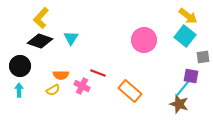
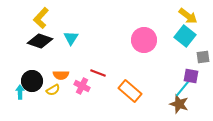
black circle: moved 12 px right, 15 px down
cyan arrow: moved 1 px right, 2 px down
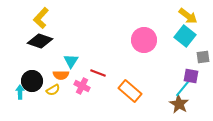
cyan triangle: moved 23 px down
brown star: rotated 12 degrees clockwise
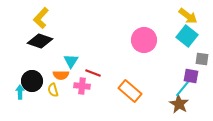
cyan square: moved 2 px right
gray square: moved 1 px left, 2 px down; rotated 16 degrees clockwise
red line: moved 5 px left
pink cross: rotated 21 degrees counterclockwise
yellow semicircle: rotated 104 degrees clockwise
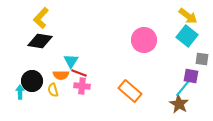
black diamond: rotated 10 degrees counterclockwise
red line: moved 14 px left
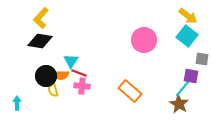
black circle: moved 14 px right, 5 px up
cyan arrow: moved 3 px left, 11 px down
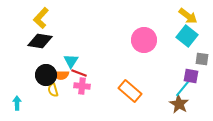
black circle: moved 1 px up
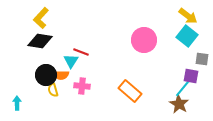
red line: moved 2 px right, 21 px up
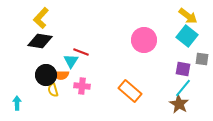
purple square: moved 8 px left, 7 px up
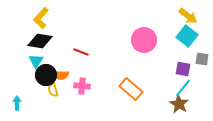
cyan triangle: moved 35 px left
orange rectangle: moved 1 px right, 2 px up
